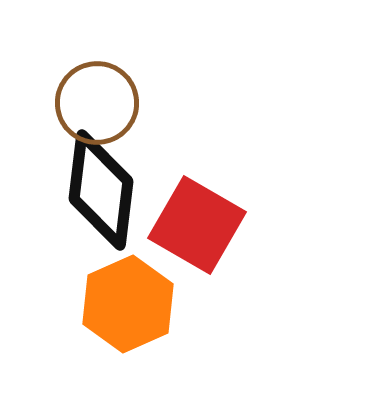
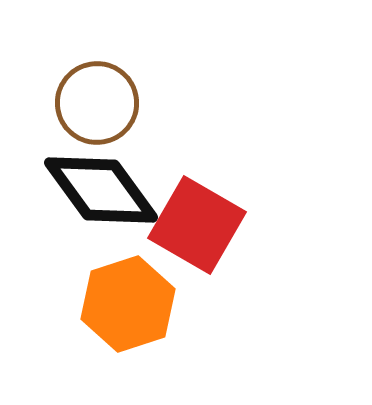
black diamond: rotated 43 degrees counterclockwise
orange hexagon: rotated 6 degrees clockwise
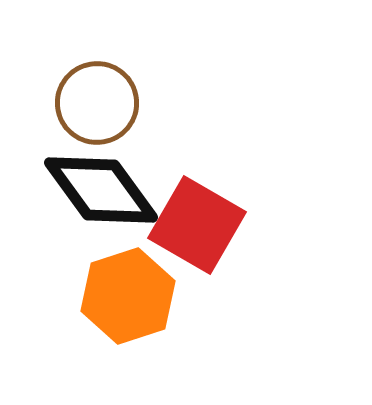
orange hexagon: moved 8 px up
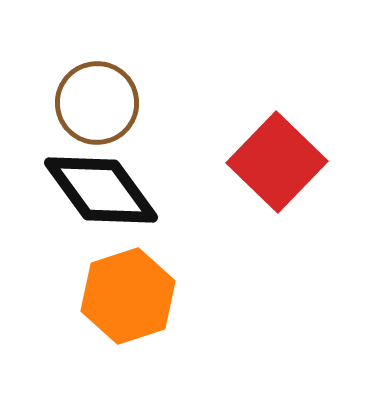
red square: moved 80 px right, 63 px up; rotated 14 degrees clockwise
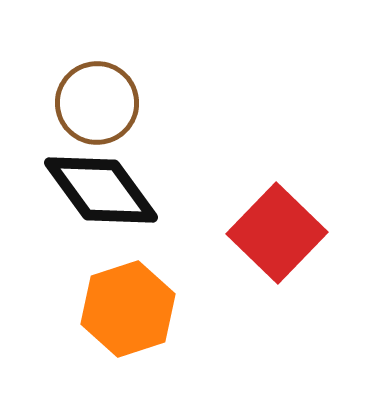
red square: moved 71 px down
orange hexagon: moved 13 px down
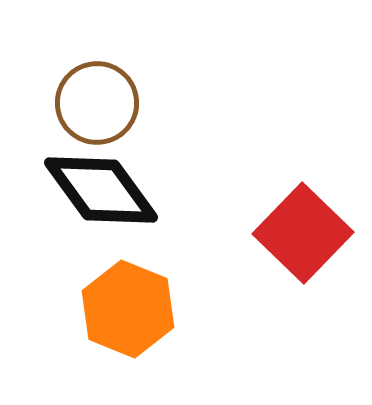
red square: moved 26 px right
orange hexagon: rotated 20 degrees counterclockwise
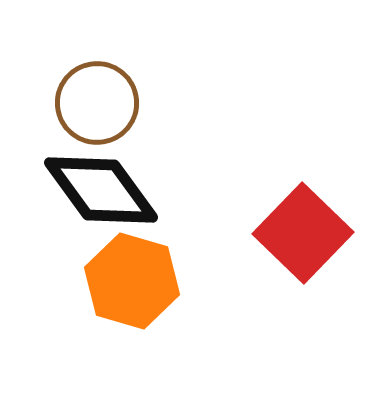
orange hexagon: moved 4 px right, 28 px up; rotated 6 degrees counterclockwise
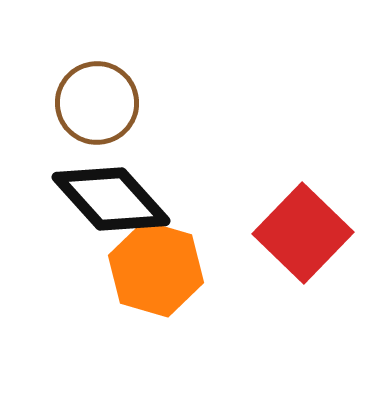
black diamond: moved 10 px right, 9 px down; rotated 6 degrees counterclockwise
orange hexagon: moved 24 px right, 12 px up
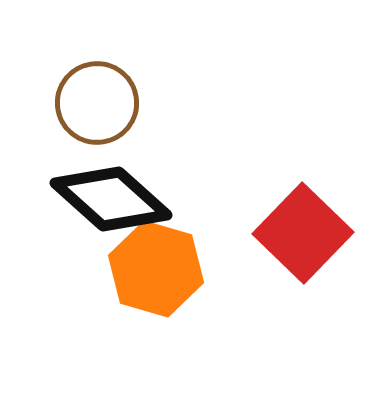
black diamond: rotated 6 degrees counterclockwise
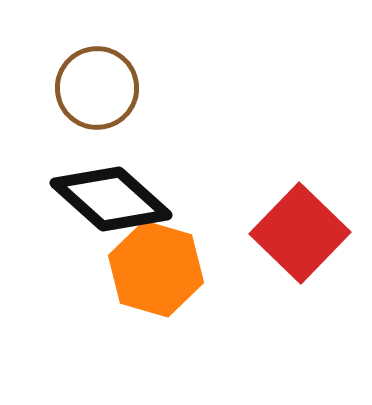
brown circle: moved 15 px up
red square: moved 3 px left
